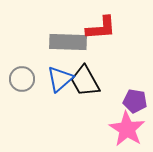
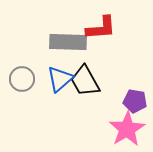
pink star: rotated 9 degrees clockwise
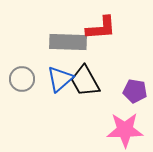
purple pentagon: moved 10 px up
pink star: moved 2 px left, 1 px down; rotated 30 degrees clockwise
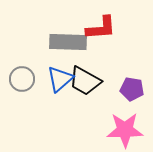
black trapezoid: rotated 32 degrees counterclockwise
purple pentagon: moved 3 px left, 2 px up
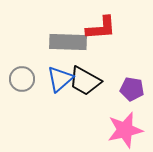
pink star: rotated 12 degrees counterclockwise
